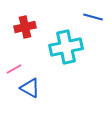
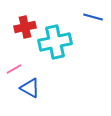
cyan cross: moved 11 px left, 5 px up
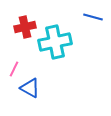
pink line: rotated 35 degrees counterclockwise
